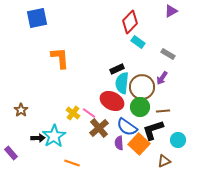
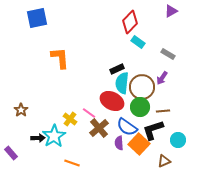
yellow cross: moved 3 px left, 6 px down
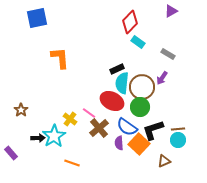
brown line: moved 15 px right, 18 px down
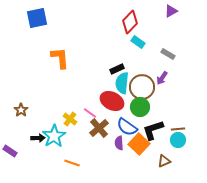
pink line: moved 1 px right
purple rectangle: moved 1 px left, 2 px up; rotated 16 degrees counterclockwise
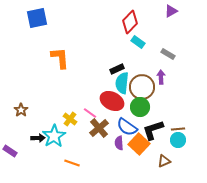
purple arrow: moved 1 px left, 1 px up; rotated 144 degrees clockwise
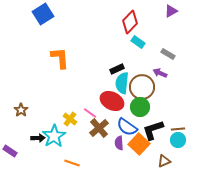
blue square: moved 6 px right, 4 px up; rotated 20 degrees counterclockwise
purple arrow: moved 1 px left, 4 px up; rotated 64 degrees counterclockwise
